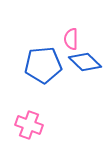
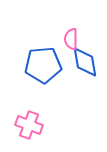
blue diamond: rotated 36 degrees clockwise
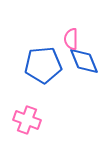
blue diamond: moved 1 px left, 1 px up; rotated 12 degrees counterclockwise
pink cross: moved 2 px left, 5 px up
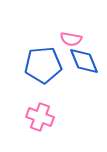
pink semicircle: rotated 80 degrees counterclockwise
pink cross: moved 13 px right, 3 px up
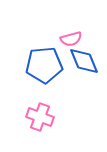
pink semicircle: rotated 25 degrees counterclockwise
blue pentagon: moved 1 px right
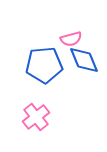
blue diamond: moved 1 px up
pink cross: moved 4 px left; rotated 32 degrees clockwise
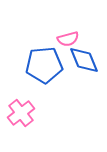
pink semicircle: moved 3 px left
pink cross: moved 15 px left, 4 px up
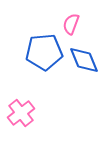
pink semicircle: moved 3 px right, 15 px up; rotated 125 degrees clockwise
blue pentagon: moved 13 px up
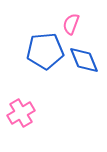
blue pentagon: moved 1 px right, 1 px up
pink cross: rotated 8 degrees clockwise
